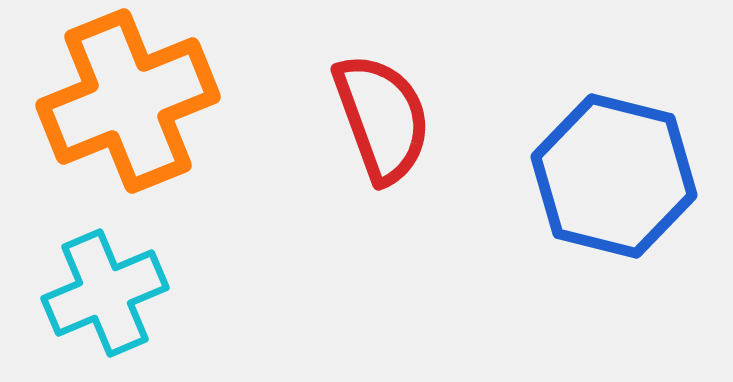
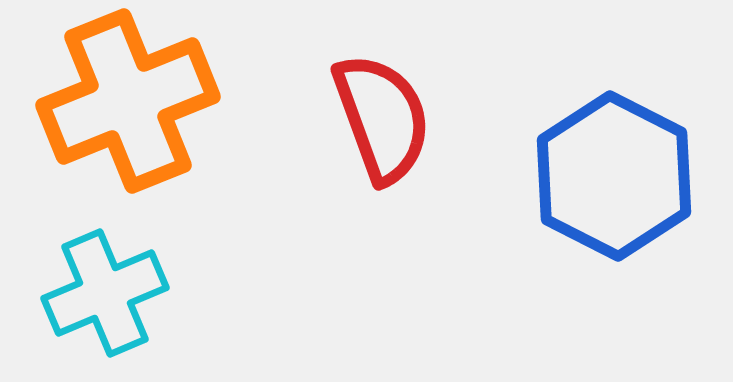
blue hexagon: rotated 13 degrees clockwise
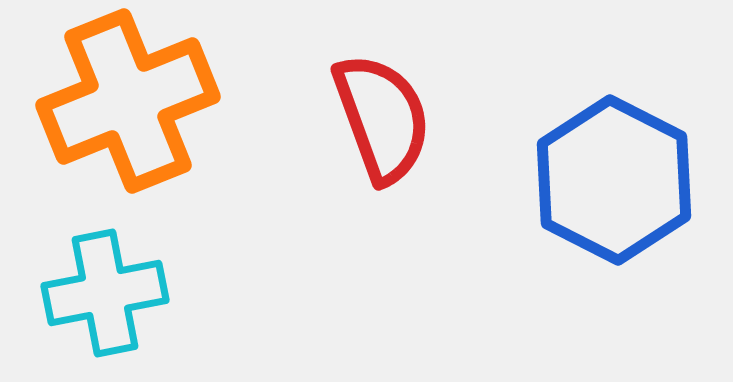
blue hexagon: moved 4 px down
cyan cross: rotated 12 degrees clockwise
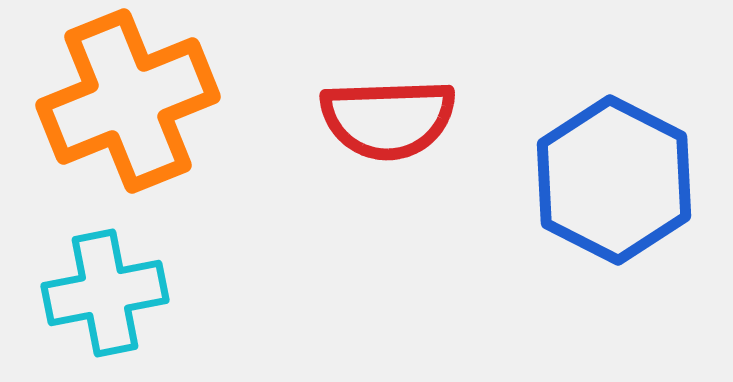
red semicircle: moved 6 px right, 1 px down; rotated 108 degrees clockwise
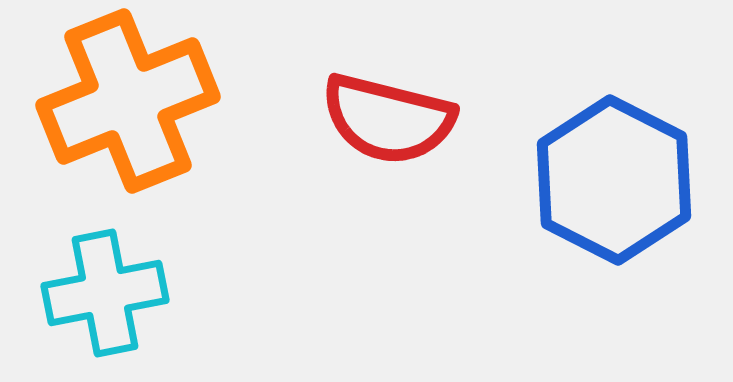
red semicircle: rotated 16 degrees clockwise
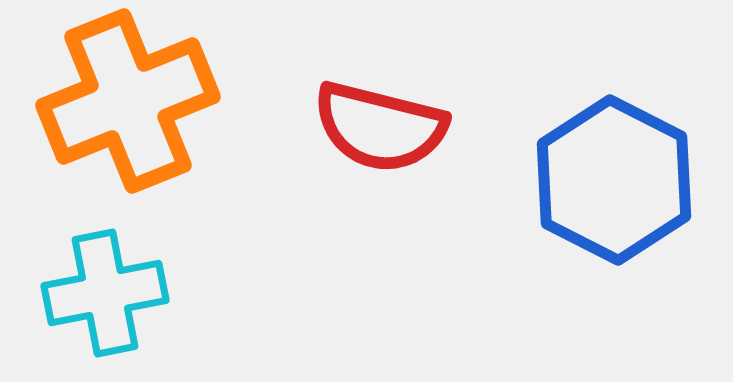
red semicircle: moved 8 px left, 8 px down
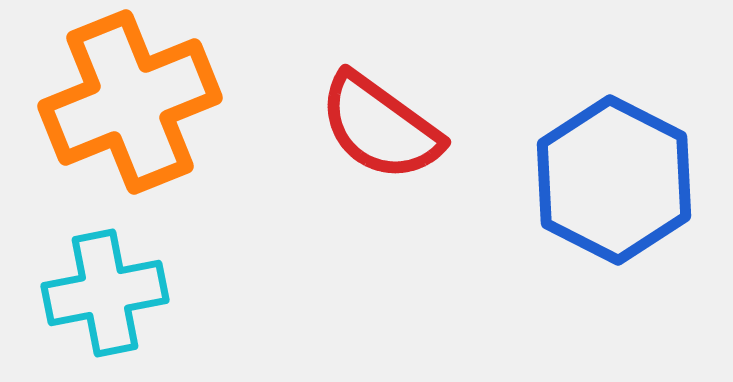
orange cross: moved 2 px right, 1 px down
red semicircle: rotated 22 degrees clockwise
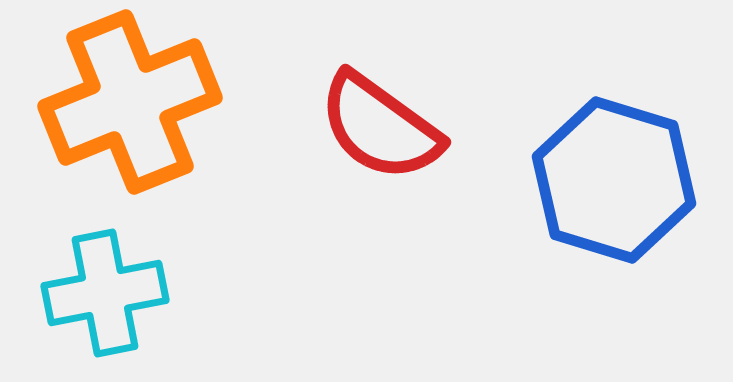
blue hexagon: rotated 10 degrees counterclockwise
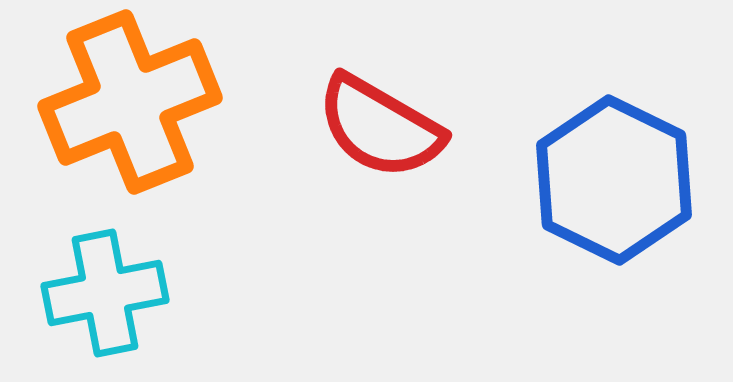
red semicircle: rotated 6 degrees counterclockwise
blue hexagon: rotated 9 degrees clockwise
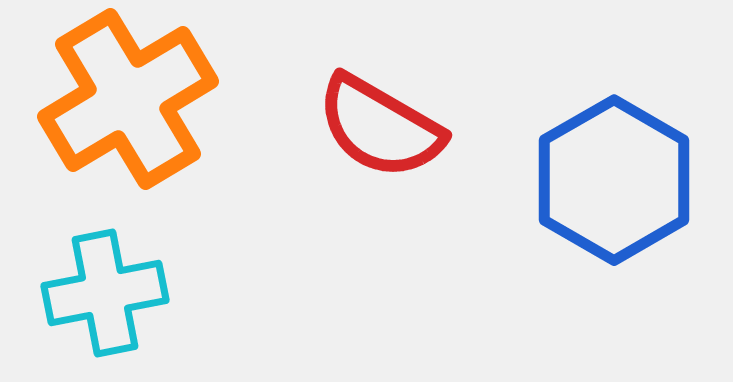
orange cross: moved 2 px left, 3 px up; rotated 9 degrees counterclockwise
blue hexagon: rotated 4 degrees clockwise
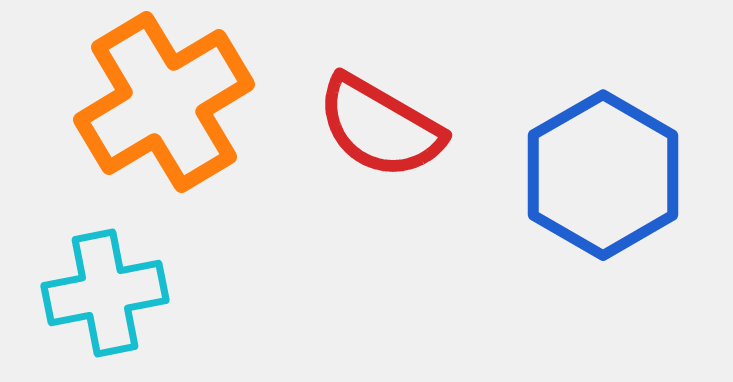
orange cross: moved 36 px right, 3 px down
blue hexagon: moved 11 px left, 5 px up
